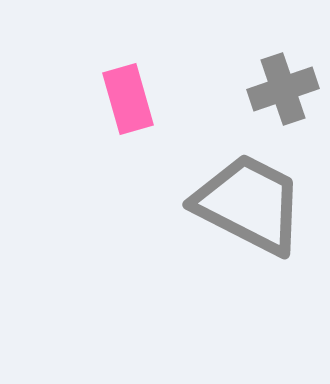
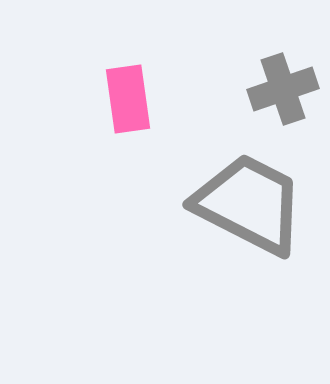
pink rectangle: rotated 8 degrees clockwise
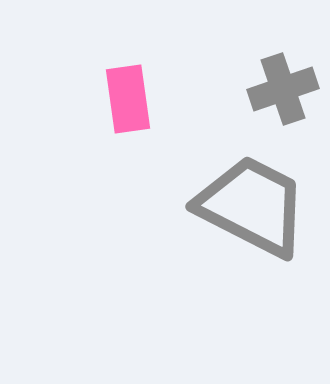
gray trapezoid: moved 3 px right, 2 px down
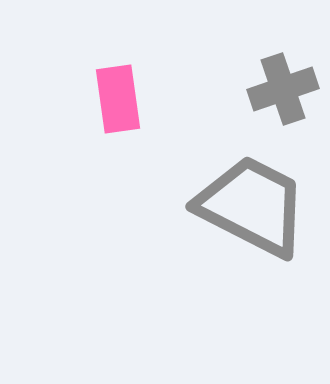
pink rectangle: moved 10 px left
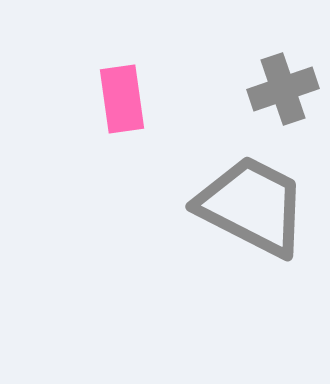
pink rectangle: moved 4 px right
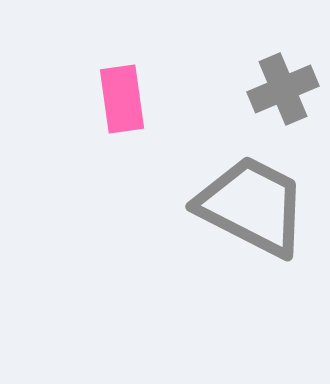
gray cross: rotated 4 degrees counterclockwise
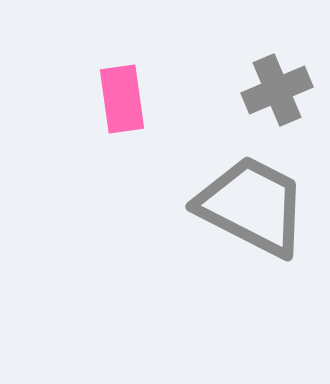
gray cross: moved 6 px left, 1 px down
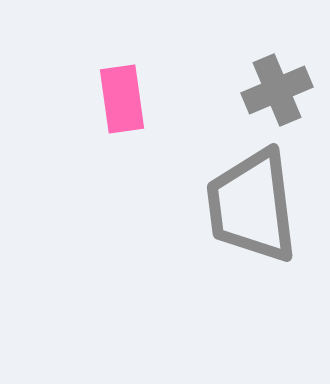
gray trapezoid: rotated 124 degrees counterclockwise
